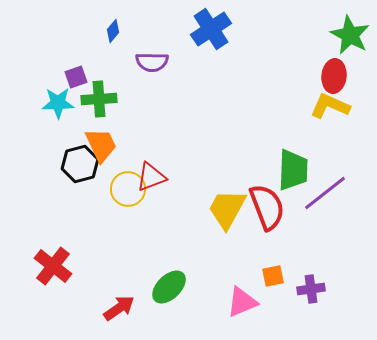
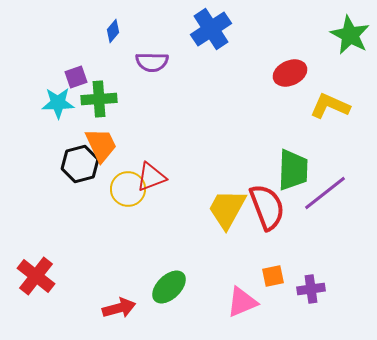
red ellipse: moved 44 px left, 3 px up; rotated 60 degrees clockwise
red cross: moved 17 px left, 10 px down
red arrow: rotated 20 degrees clockwise
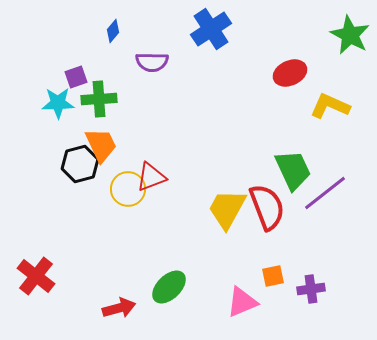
green trapezoid: rotated 27 degrees counterclockwise
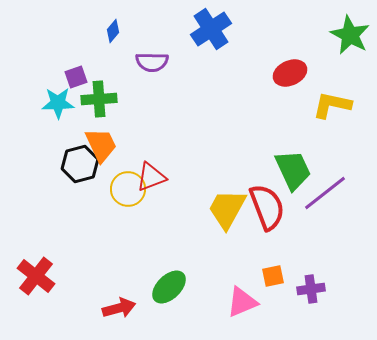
yellow L-shape: moved 2 px right, 1 px up; rotated 12 degrees counterclockwise
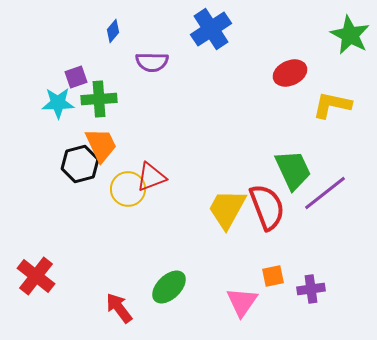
pink triangle: rotated 32 degrees counterclockwise
red arrow: rotated 112 degrees counterclockwise
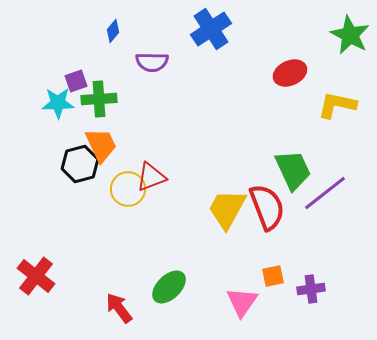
purple square: moved 4 px down
yellow L-shape: moved 5 px right
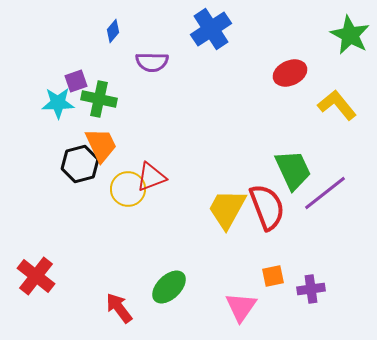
green cross: rotated 16 degrees clockwise
yellow L-shape: rotated 39 degrees clockwise
pink triangle: moved 1 px left, 5 px down
